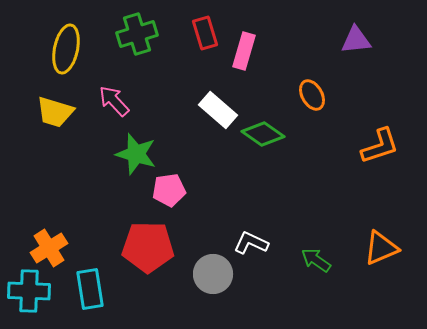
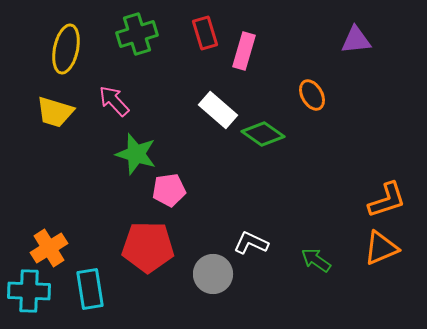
orange L-shape: moved 7 px right, 54 px down
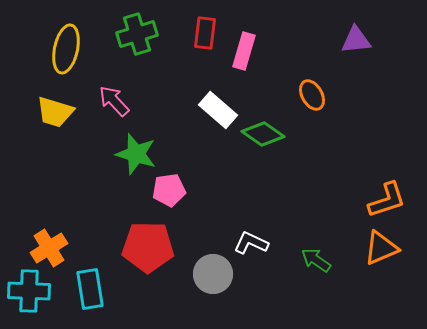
red rectangle: rotated 24 degrees clockwise
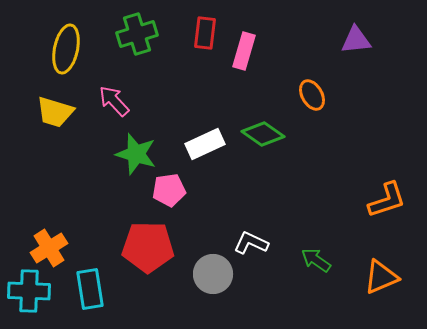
white rectangle: moved 13 px left, 34 px down; rotated 66 degrees counterclockwise
orange triangle: moved 29 px down
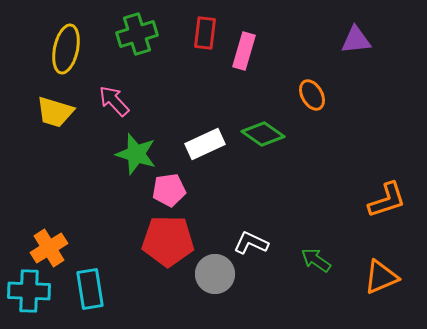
red pentagon: moved 20 px right, 6 px up
gray circle: moved 2 px right
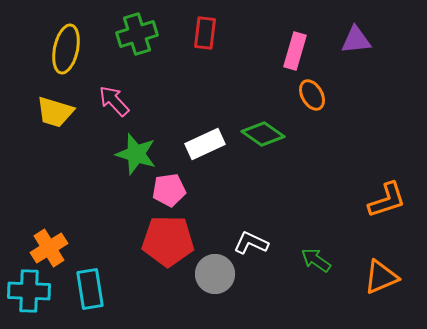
pink rectangle: moved 51 px right
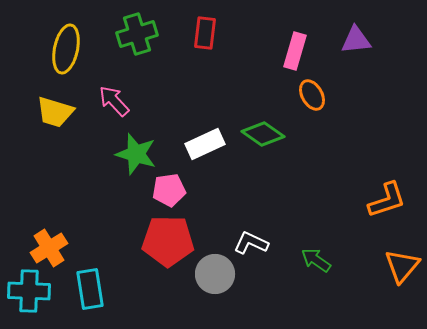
orange triangle: moved 21 px right, 11 px up; rotated 27 degrees counterclockwise
